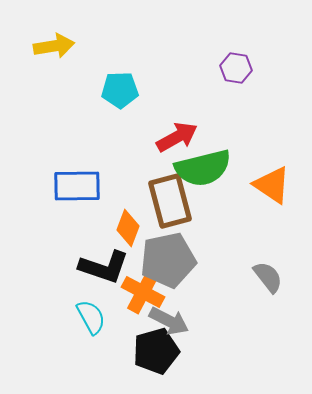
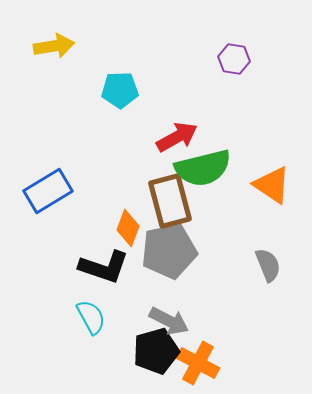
purple hexagon: moved 2 px left, 9 px up
blue rectangle: moved 29 px left, 5 px down; rotated 30 degrees counterclockwise
gray pentagon: moved 1 px right, 9 px up
gray semicircle: moved 12 px up; rotated 16 degrees clockwise
orange cross: moved 55 px right, 71 px down
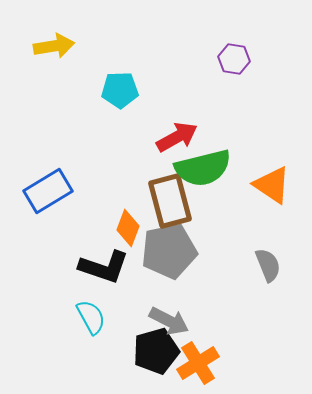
orange cross: rotated 30 degrees clockwise
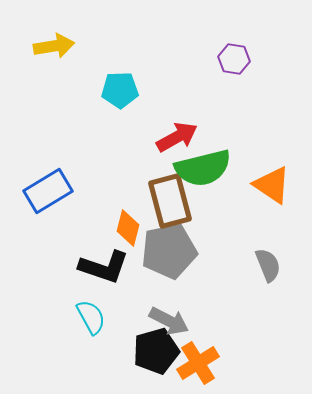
orange diamond: rotated 6 degrees counterclockwise
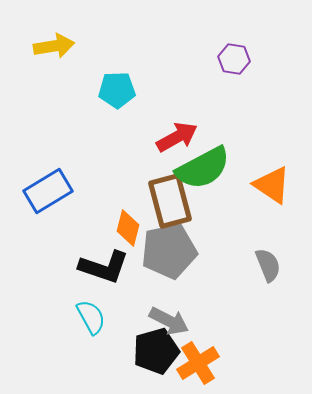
cyan pentagon: moved 3 px left
green semicircle: rotated 14 degrees counterclockwise
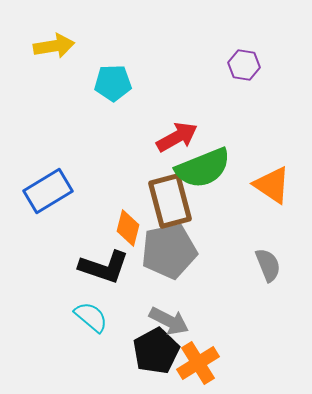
purple hexagon: moved 10 px right, 6 px down
cyan pentagon: moved 4 px left, 7 px up
green semicircle: rotated 6 degrees clockwise
cyan semicircle: rotated 21 degrees counterclockwise
black pentagon: rotated 12 degrees counterclockwise
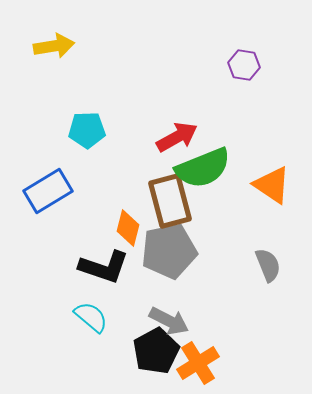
cyan pentagon: moved 26 px left, 47 px down
